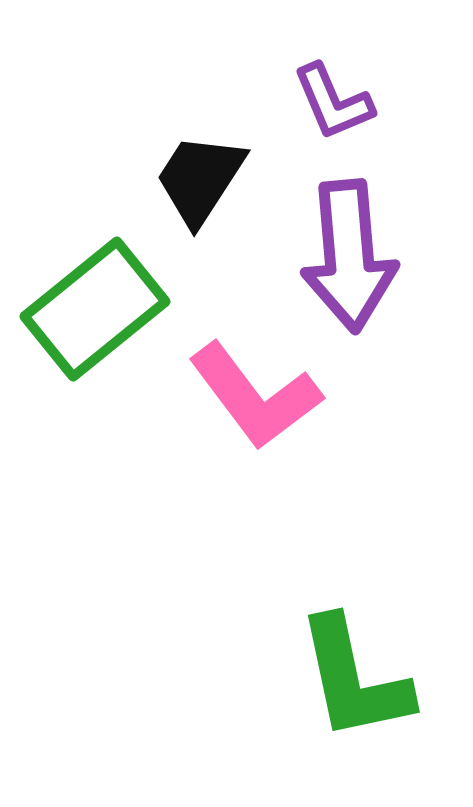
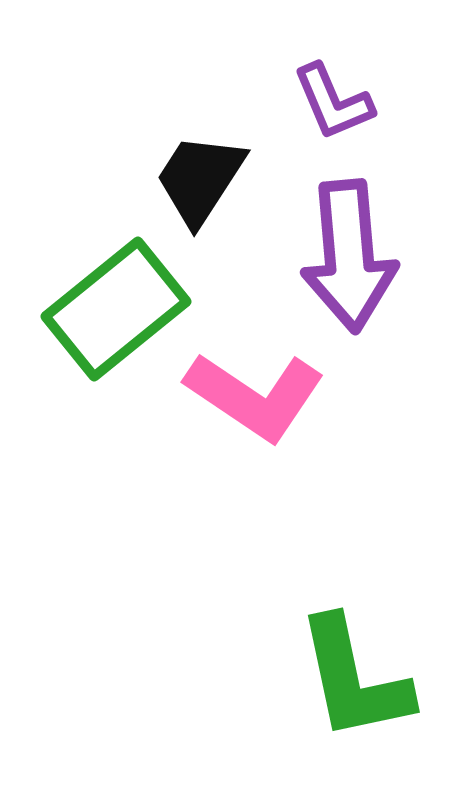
green rectangle: moved 21 px right
pink L-shape: rotated 19 degrees counterclockwise
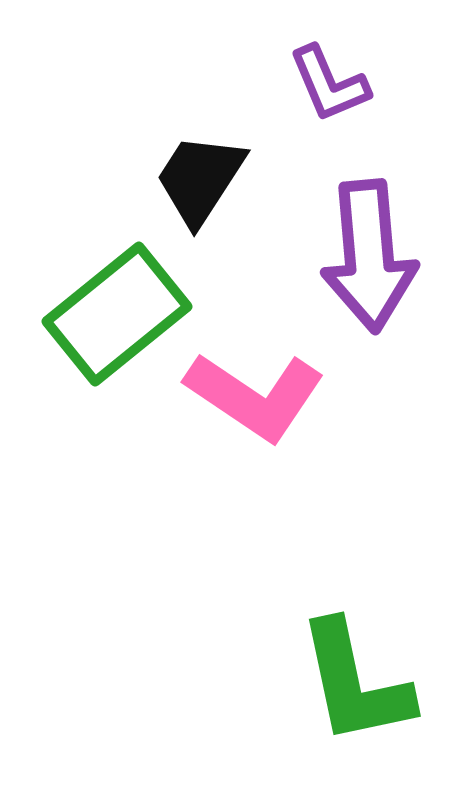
purple L-shape: moved 4 px left, 18 px up
purple arrow: moved 20 px right
green rectangle: moved 1 px right, 5 px down
green L-shape: moved 1 px right, 4 px down
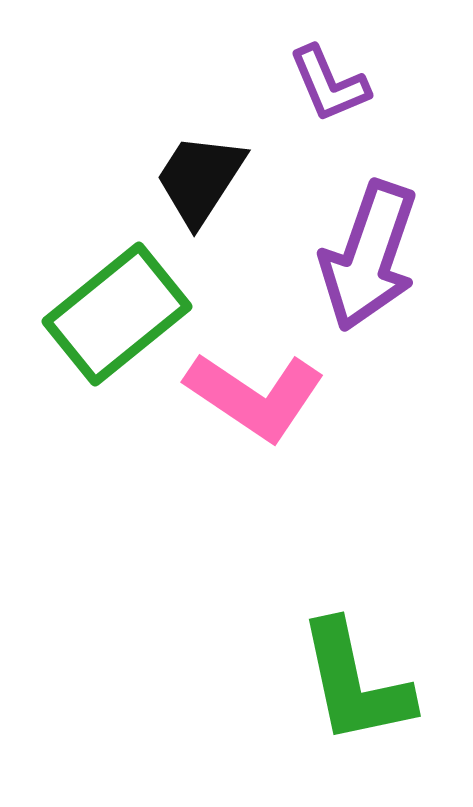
purple arrow: rotated 24 degrees clockwise
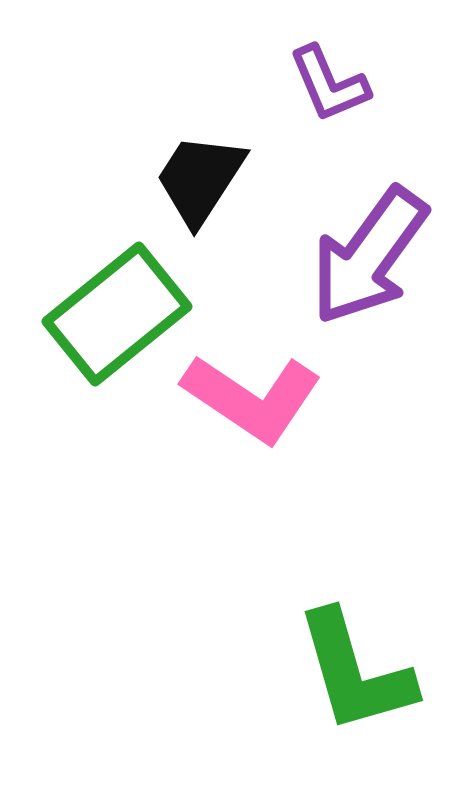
purple arrow: rotated 17 degrees clockwise
pink L-shape: moved 3 px left, 2 px down
green L-shape: moved 11 px up; rotated 4 degrees counterclockwise
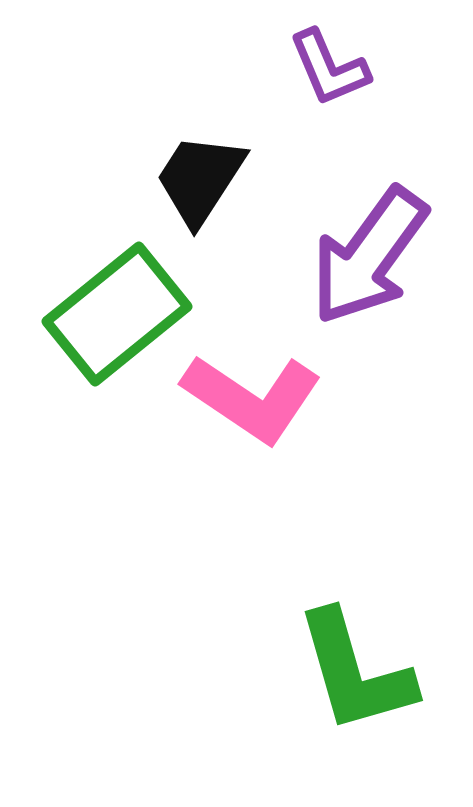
purple L-shape: moved 16 px up
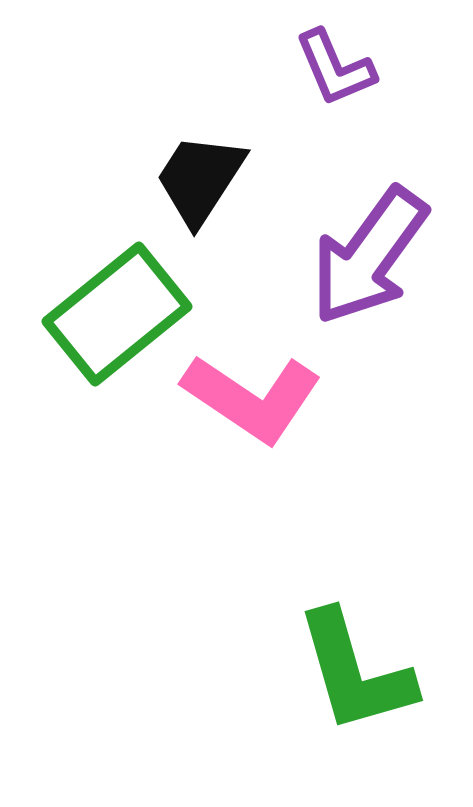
purple L-shape: moved 6 px right
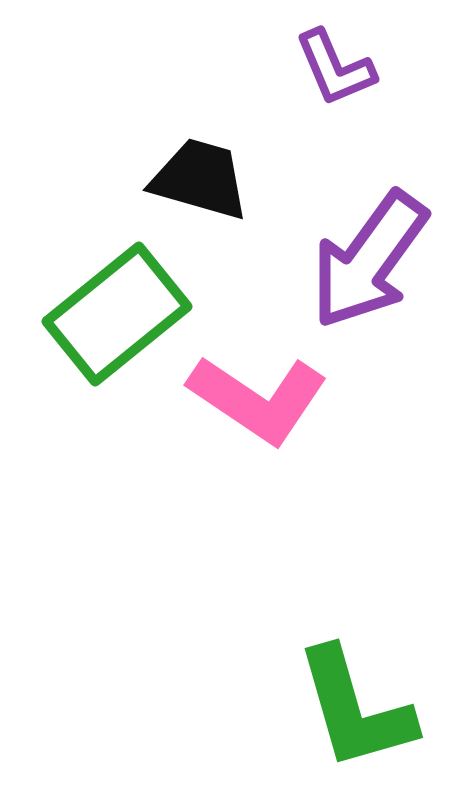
black trapezoid: rotated 73 degrees clockwise
purple arrow: moved 4 px down
pink L-shape: moved 6 px right, 1 px down
green L-shape: moved 37 px down
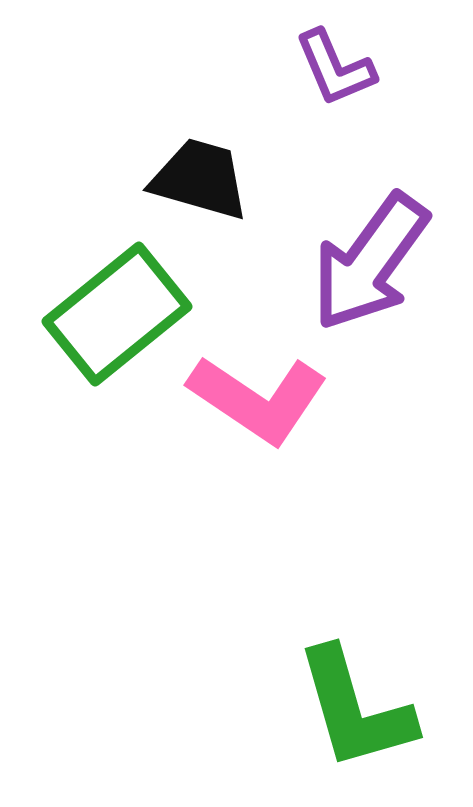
purple arrow: moved 1 px right, 2 px down
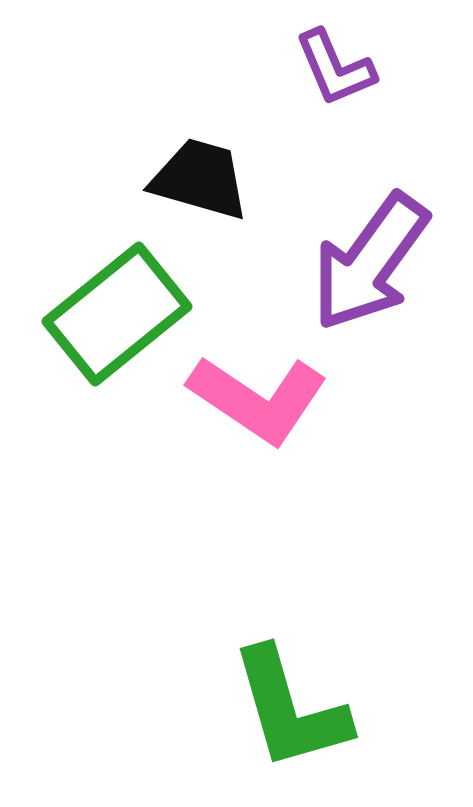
green L-shape: moved 65 px left
